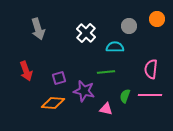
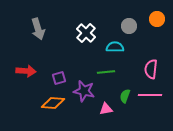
red arrow: rotated 66 degrees counterclockwise
pink triangle: rotated 24 degrees counterclockwise
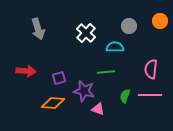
orange circle: moved 3 px right, 2 px down
pink triangle: moved 8 px left; rotated 32 degrees clockwise
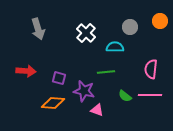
gray circle: moved 1 px right, 1 px down
purple square: rotated 32 degrees clockwise
green semicircle: rotated 72 degrees counterclockwise
pink triangle: moved 1 px left, 1 px down
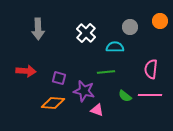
gray arrow: rotated 15 degrees clockwise
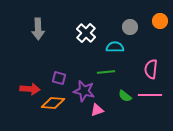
red arrow: moved 4 px right, 18 px down
pink triangle: rotated 40 degrees counterclockwise
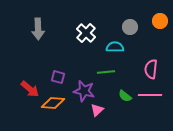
purple square: moved 1 px left, 1 px up
red arrow: rotated 36 degrees clockwise
pink triangle: rotated 24 degrees counterclockwise
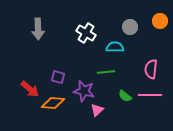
white cross: rotated 12 degrees counterclockwise
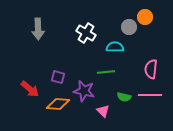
orange circle: moved 15 px left, 4 px up
gray circle: moved 1 px left
green semicircle: moved 1 px left, 1 px down; rotated 24 degrees counterclockwise
orange diamond: moved 5 px right, 1 px down
pink triangle: moved 6 px right, 1 px down; rotated 32 degrees counterclockwise
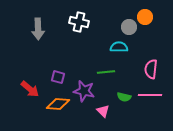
white cross: moved 7 px left, 11 px up; rotated 18 degrees counterclockwise
cyan semicircle: moved 4 px right
